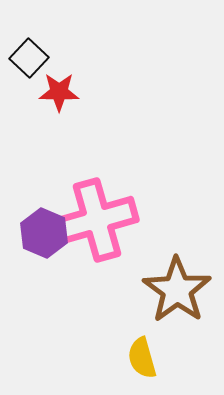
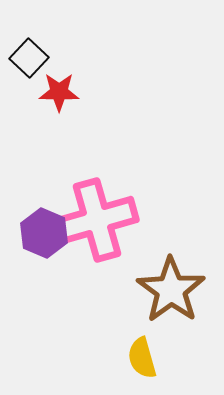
brown star: moved 6 px left
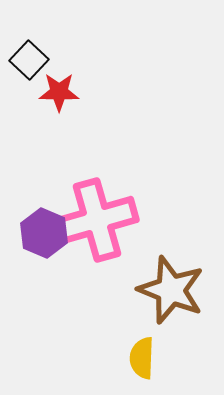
black square: moved 2 px down
brown star: rotated 14 degrees counterclockwise
yellow semicircle: rotated 18 degrees clockwise
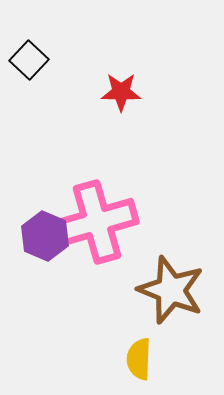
red star: moved 62 px right
pink cross: moved 2 px down
purple hexagon: moved 1 px right, 3 px down
yellow semicircle: moved 3 px left, 1 px down
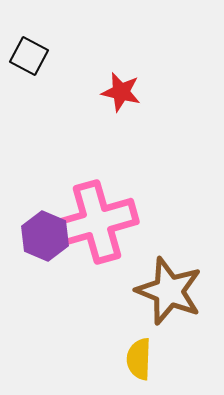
black square: moved 4 px up; rotated 15 degrees counterclockwise
red star: rotated 12 degrees clockwise
brown star: moved 2 px left, 1 px down
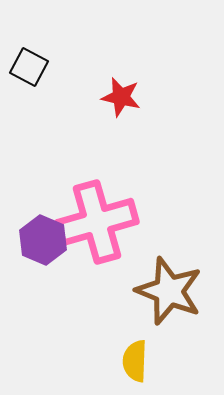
black square: moved 11 px down
red star: moved 5 px down
purple hexagon: moved 2 px left, 4 px down
yellow semicircle: moved 4 px left, 2 px down
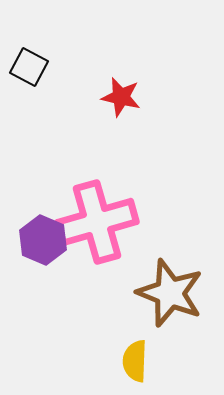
brown star: moved 1 px right, 2 px down
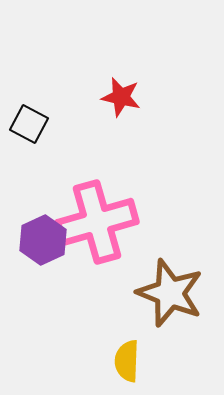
black square: moved 57 px down
purple hexagon: rotated 12 degrees clockwise
yellow semicircle: moved 8 px left
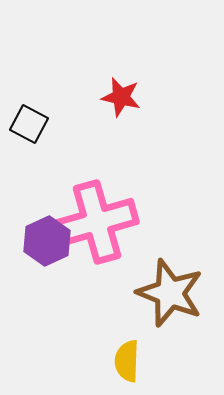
purple hexagon: moved 4 px right, 1 px down
